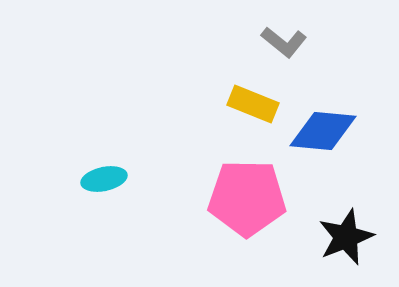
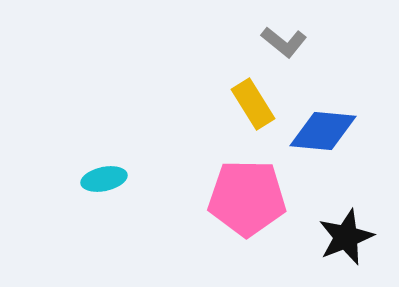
yellow rectangle: rotated 36 degrees clockwise
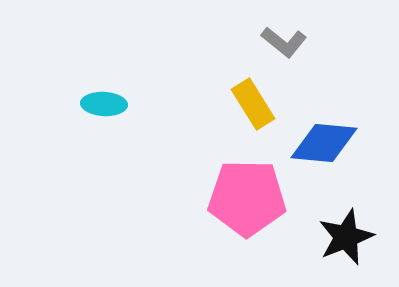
blue diamond: moved 1 px right, 12 px down
cyan ellipse: moved 75 px up; rotated 15 degrees clockwise
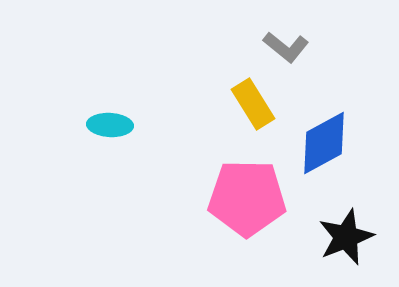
gray L-shape: moved 2 px right, 5 px down
cyan ellipse: moved 6 px right, 21 px down
blue diamond: rotated 34 degrees counterclockwise
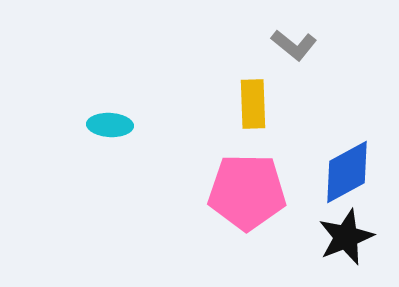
gray L-shape: moved 8 px right, 2 px up
yellow rectangle: rotated 30 degrees clockwise
blue diamond: moved 23 px right, 29 px down
pink pentagon: moved 6 px up
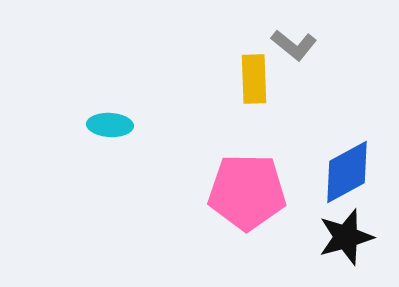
yellow rectangle: moved 1 px right, 25 px up
black star: rotated 6 degrees clockwise
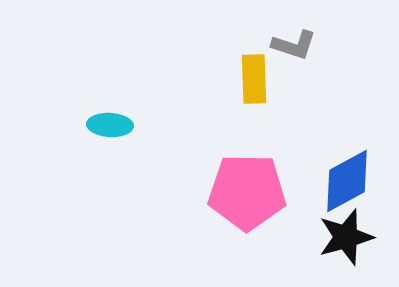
gray L-shape: rotated 21 degrees counterclockwise
blue diamond: moved 9 px down
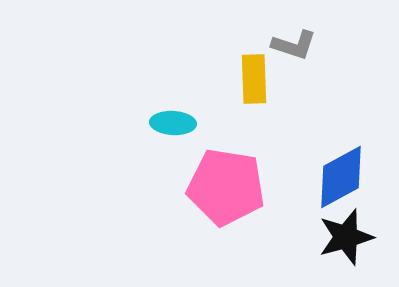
cyan ellipse: moved 63 px right, 2 px up
blue diamond: moved 6 px left, 4 px up
pink pentagon: moved 21 px left, 5 px up; rotated 8 degrees clockwise
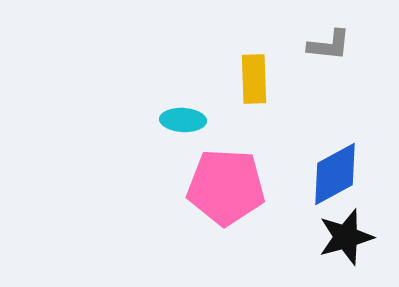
gray L-shape: moved 35 px right; rotated 12 degrees counterclockwise
cyan ellipse: moved 10 px right, 3 px up
blue diamond: moved 6 px left, 3 px up
pink pentagon: rotated 6 degrees counterclockwise
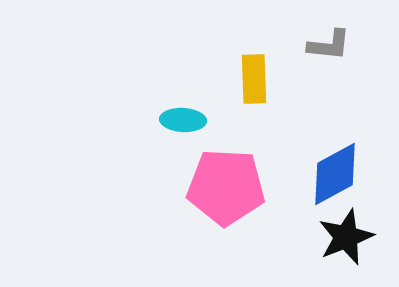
black star: rotated 6 degrees counterclockwise
